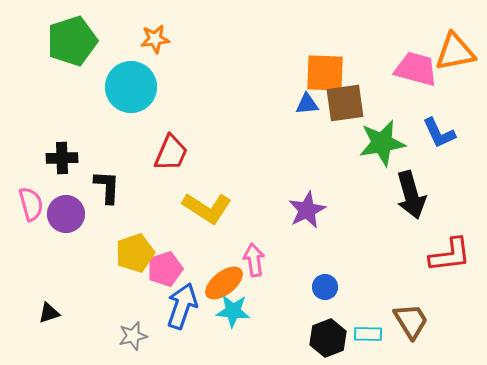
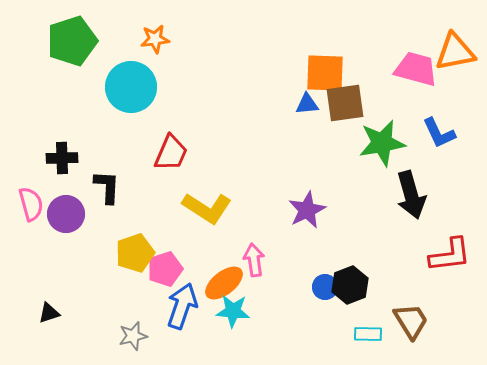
black hexagon: moved 22 px right, 53 px up
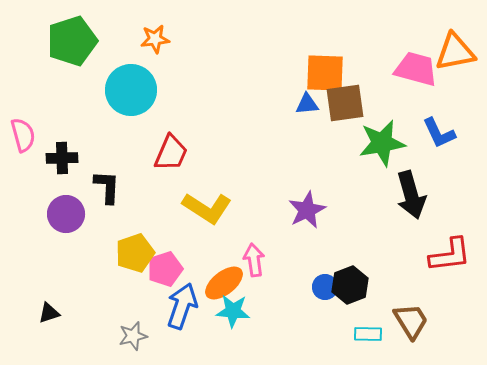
cyan circle: moved 3 px down
pink semicircle: moved 8 px left, 69 px up
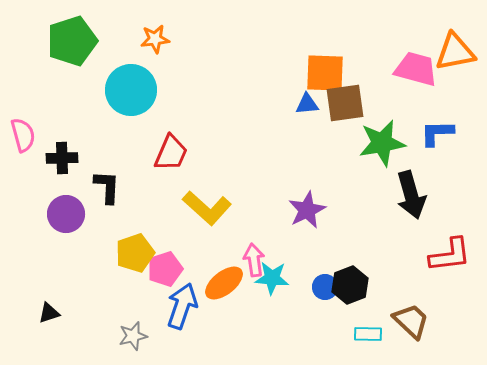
blue L-shape: moved 2 px left; rotated 114 degrees clockwise
yellow L-shape: rotated 9 degrees clockwise
cyan star: moved 39 px right, 33 px up
brown trapezoid: rotated 15 degrees counterclockwise
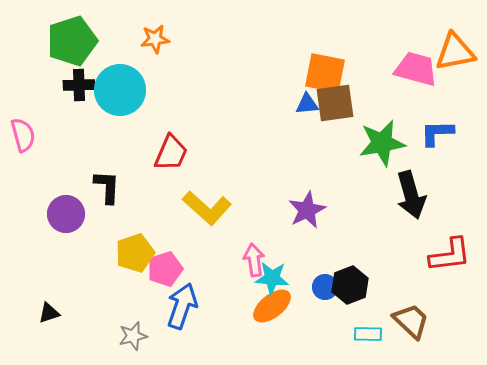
orange square: rotated 9 degrees clockwise
cyan circle: moved 11 px left
brown square: moved 10 px left
black cross: moved 17 px right, 73 px up
orange ellipse: moved 48 px right, 23 px down
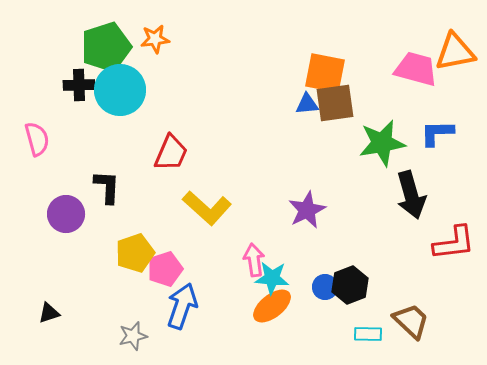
green pentagon: moved 34 px right, 6 px down
pink semicircle: moved 14 px right, 4 px down
red L-shape: moved 4 px right, 12 px up
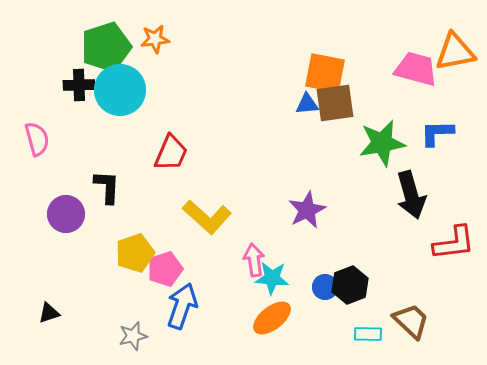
yellow L-shape: moved 9 px down
orange ellipse: moved 12 px down
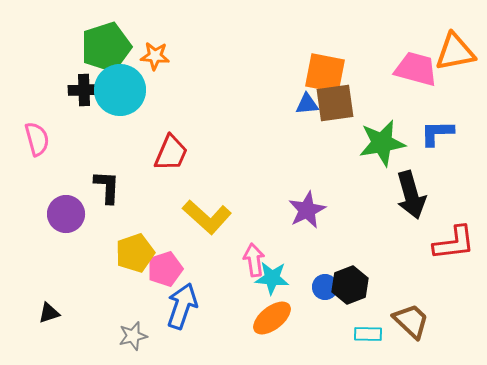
orange star: moved 17 px down; rotated 12 degrees clockwise
black cross: moved 5 px right, 5 px down
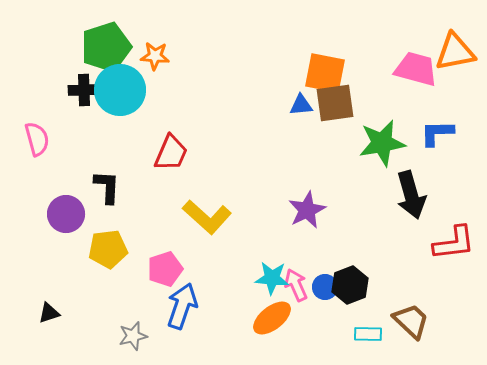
blue triangle: moved 6 px left, 1 px down
yellow pentagon: moved 27 px left, 4 px up; rotated 12 degrees clockwise
pink arrow: moved 42 px right, 25 px down; rotated 16 degrees counterclockwise
